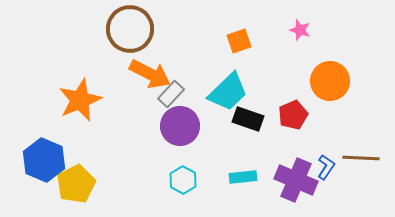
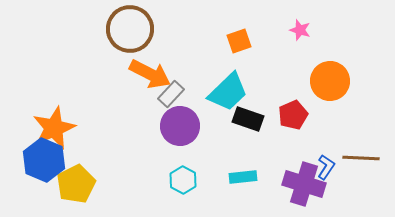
orange star: moved 26 px left, 28 px down
purple cross: moved 8 px right, 4 px down; rotated 6 degrees counterclockwise
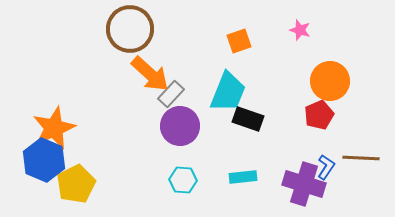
orange arrow: rotated 15 degrees clockwise
cyan trapezoid: rotated 24 degrees counterclockwise
red pentagon: moved 26 px right
cyan hexagon: rotated 24 degrees counterclockwise
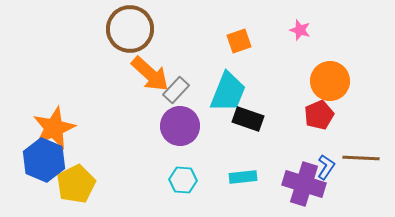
gray rectangle: moved 5 px right, 4 px up
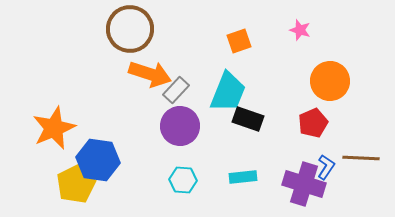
orange arrow: rotated 24 degrees counterclockwise
red pentagon: moved 6 px left, 8 px down
blue hexagon: moved 54 px right; rotated 15 degrees counterclockwise
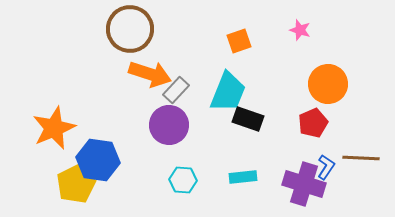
orange circle: moved 2 px left, 3 px down
purple circle: moved 11 px left, 1 px up
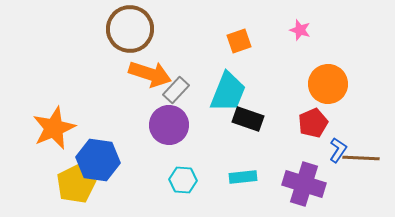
blue L-shape: moved 12 px right, 17 px up
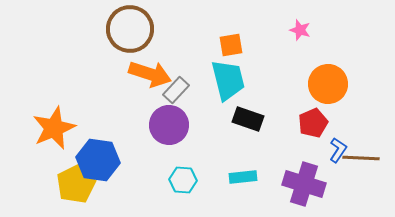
orange square: moved 8 px left, 4 px down; rotated 10 degrees clockwise
cyan trapezoid: moved 12 px up; rotated 36 degrees counterclockwise
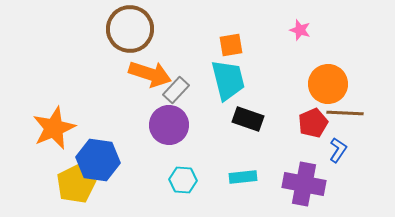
brown line: moved 16 px left, 45 px up
purple cross: rotated 6 degrees counterclockwise
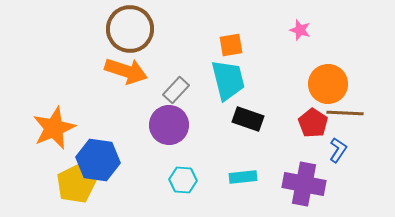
orange arrow: moved 24 px left, 3 px up
red pentagon: rotated 16 degrees counterclockwise
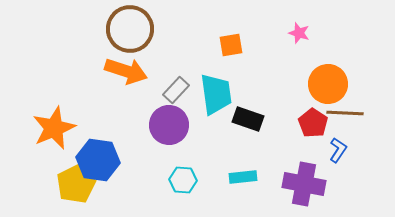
pink star: moved 1 px left, 3 px down
cyan trapezoid: moved 12 px left, 14 px down; rotated 6 degrees clockwise
